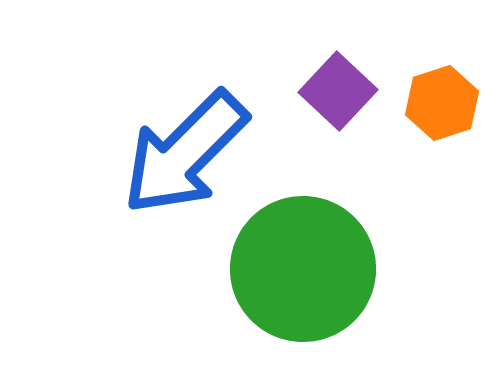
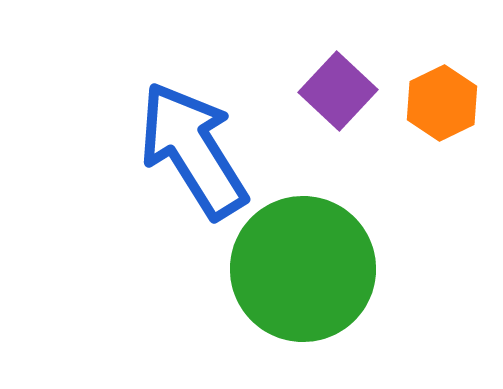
orange hexagon: rotated 8 degrees counterclockwise
blue arrow: moved 8 px right, 3 px up; rotated 103 degrees clockwise
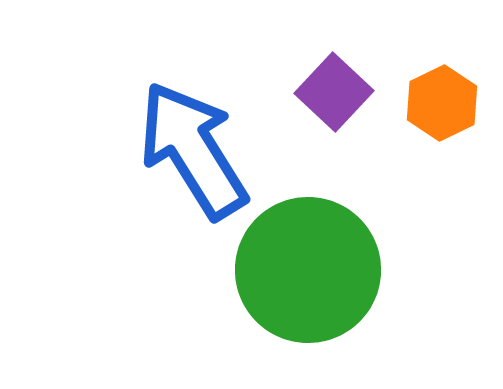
purple square: moved 4 px left, 1 px down
green circle: moved 5 px right, 1 px down
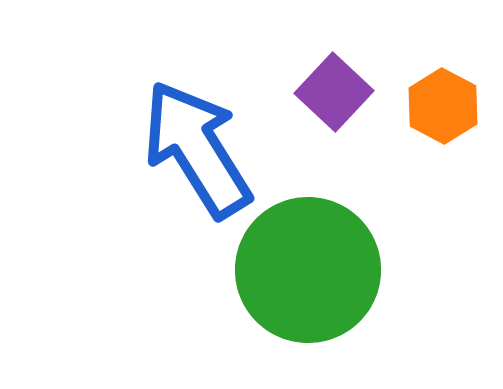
orange hexagon: moved 1 px right, 3 px down; rotated 6 degrees counterclockwise
blue arrow: moved 4 px right, 1 px up
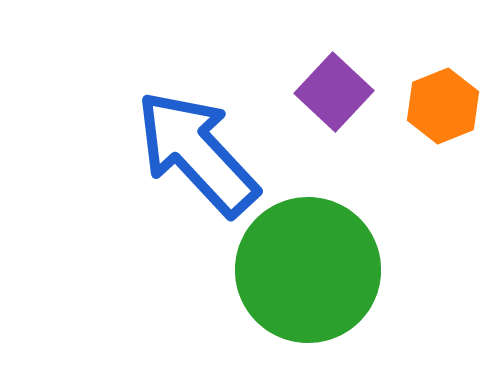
orange hexagon: rotated 10 degrees clockwise
blue arrow: moved 4 px down; rotated 11 degrees counterclockwise
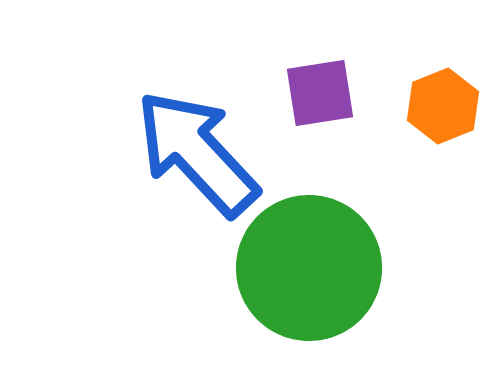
purple square: moved 14 px left, 1 px down; rotated 38 degrees clockwise
green circle: moved 1 px right, 2 px up
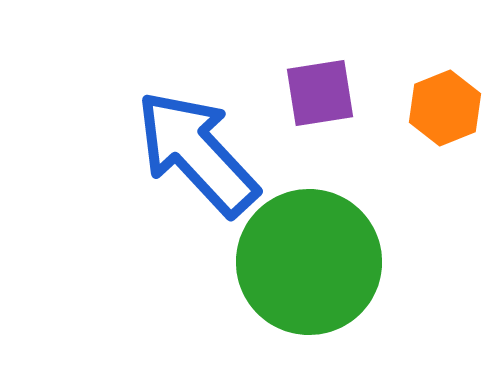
orange hexagon: moved 2 px right, 2 px down
green circle: moved 6 px up
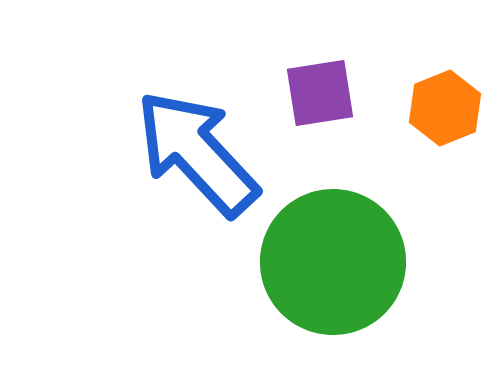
green circle: moved 24 px right
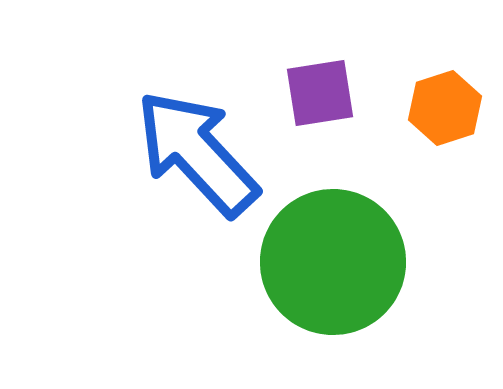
orange hexagon: rotated 4 degrees clockwise
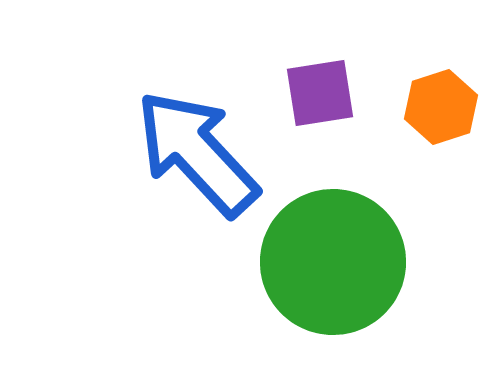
orange hexagon: moved 4 px left, 1 px up
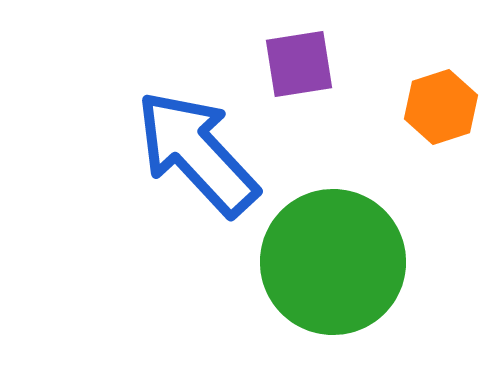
purple square: moved 21 px left, 29 px up
